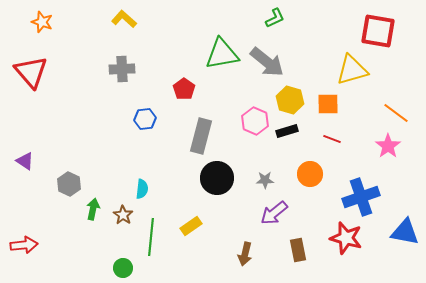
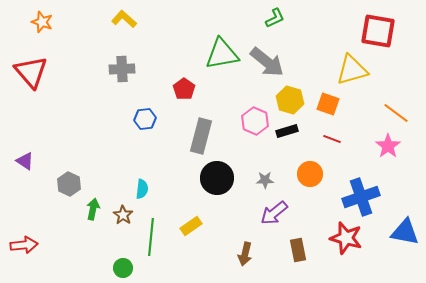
orange square: rotated 20 degrees clockwise
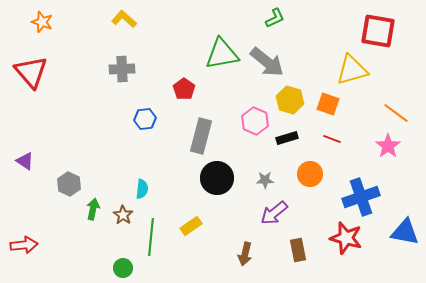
black rectangle: moved 7 px down
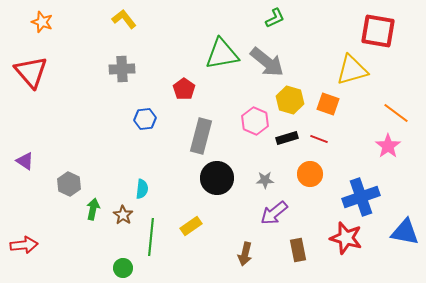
yellow L-shape: rotated 10 degrees clockwise
red line: moved 13 px left
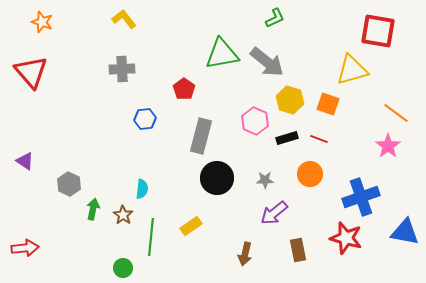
red arrow: moved 1 px right, 3 px down
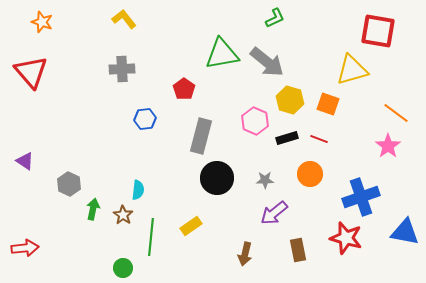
cyan semicircle: moved 4 px left, 1 px down
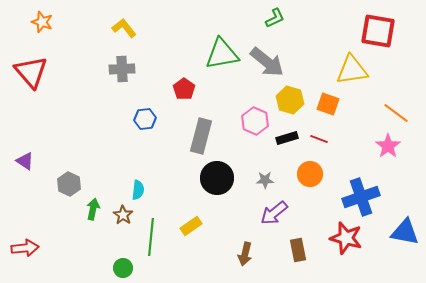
yellow L-shape: moved 9 px down
yellow triangle: rotated 8 degrees clockwise
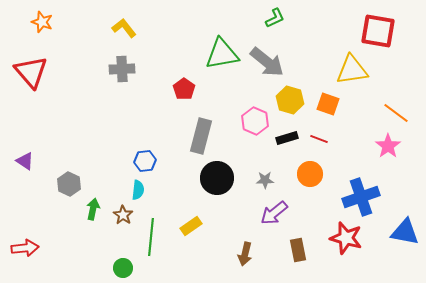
blue hexagon: moved 42 px down
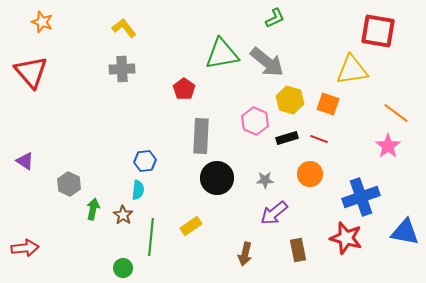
gray rectangle: rotated 12 degrees counterclockwise
